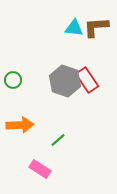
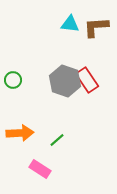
cyan triangle: moved 4 px left, 4 px up
orange arrow: moved 8 px down
green line: moved 1 px left
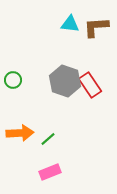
red rectangle: moved 3 px right, 5 px down
green line: moved 9 px left, 1 px up
pink rectangle: moved 10 px right, 3 px down; rotated 55 degrees counterclockwise
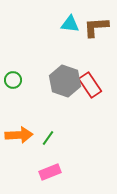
orange arrow: moved 1 px left, 2 px down
green line: moved 1 px up; rotated 14 degrees counterclockwise
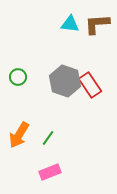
brown L-shape: moved 1 px right, 3 px up
green circle: moved 5 px right, 3 px up
orange arrow: rotated 124 degrees clockwise
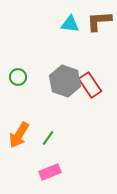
brown L-shape: moved 2 px right, 3 px up
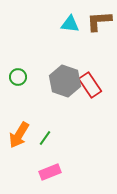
green line: moved 3 px left
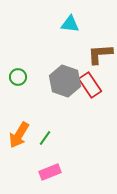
brown L-shape: moved 1 px right, 33 px down
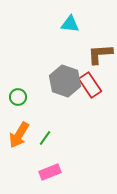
green circle: moved 20 px down
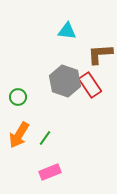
cyan triangle: moved 3 px left, 7 px down
